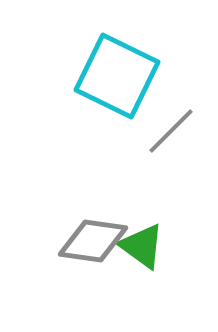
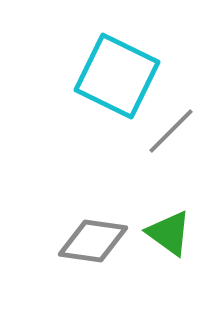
green triangle: moved 27 px right, 13 px up
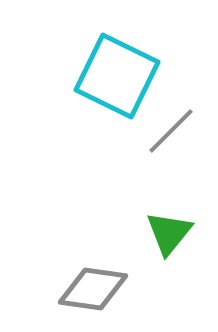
green triangle: rotated 33 degrees clockwise
gray diamond: moved 48 px down
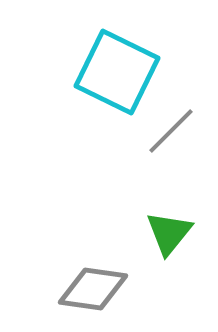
cyan square: moved 4 px up
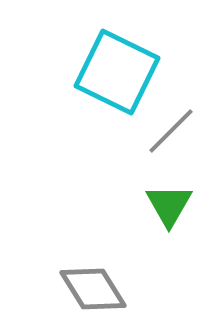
green triangle: moved 28 px up; rotated 9 degrees counterclockwise
gray diamond: rotated 50 degrees clockwise
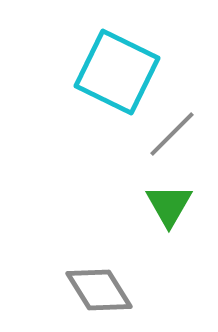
gray line: moved 1 px right, 3 px down
gray diamond: moved 6 px right, 1 px down
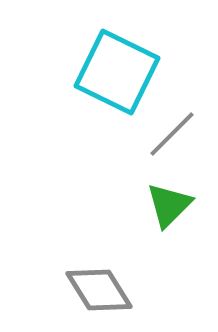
green triangle: rotated 15 degrees clockwise
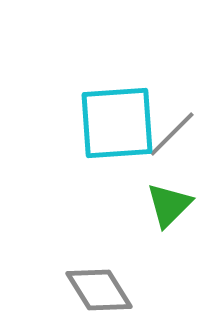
cyan square: moved 51 px down; rotated 30 degrees counterclockwise
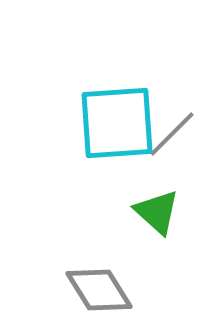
green triangle: moved 12 px left, 7 px down; rotated 33 degrees counterclockwise
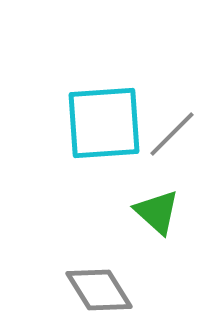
cyan square: moved 13 px left
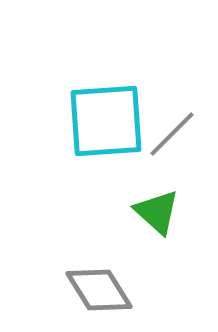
cyan square: moved 2 px right, 2 px up
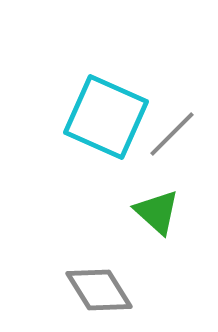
cyan square: moved 4 px up; rotated 28 degrees clockwise
